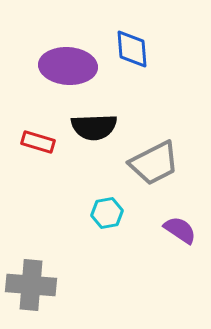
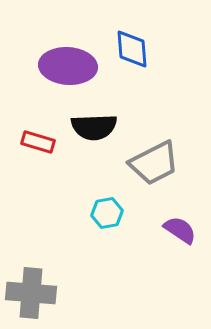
gray cross: moved 8 px down
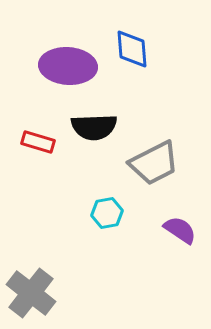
gray cross: rotated 33 degrees clockwise
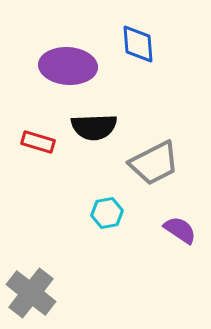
blue diamond: moved 6 px right, 5 px up
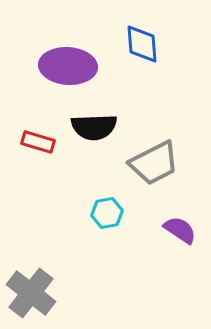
blue diamond: moved 4 px right
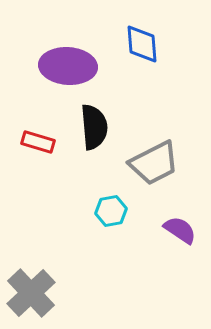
black semicircle: rotated 93 degrees counterclockwise
cyan hexagon: moved 4 px right, 2 px up
gray cross: rotated 9 degrees clockwise
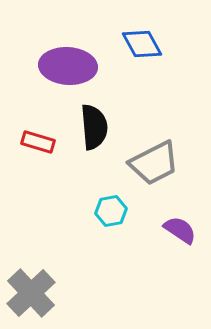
blue diamond: rotated 24 degrees counterclockwise
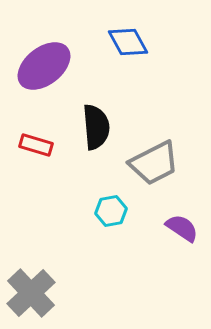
blue diamond: moved 14 px left, 2 px up
purple ellipse: moved 24 px left; rotated 42 degrees counterclockwise
black semicircle: moved 2 px right
red rectangle: moved 2 px left, 3 px down
purple semicircle: moved 2 px right, 2 px up
